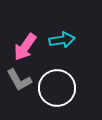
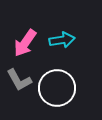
pink arrow: moved 4 px up
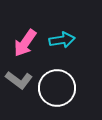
gray L-shape: rotated 24 degrees counterclockwise
